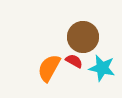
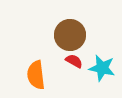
brown circle: moved 13 px left, 2 px up
orange semicircle: moved 13 px left, 7 px down; rotated 36 degrees counterclockwise
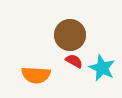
cyan star: rotated 12 degrees clockwise
orange semicircle: rotated 80 degrees counterclockwise
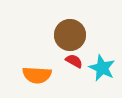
orange semicircle: moved 1 px right
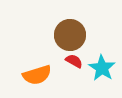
cyan star: rotated 8 degrees clockwise
orange semicircle: rotated 20 degrees counterclockwise
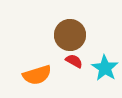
cyan star: moved 3 px right
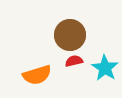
red semicircle: rotated 42 degrees counterclockwise
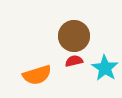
brown circle: moved 4 px right, 1 px down
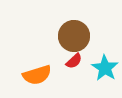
red semicircle: rotated 150 degrees clockwise
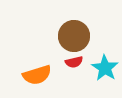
red semicircle: moved 1 px down; rotated 30 degrees clockwise
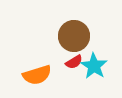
red semicircle: rotated 18 degrees counterclockwise
cyan star: moved 11 px left, 2 px up
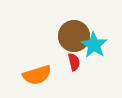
red semicircle: rotated 72 degrees counterclockwise
cyan star: moved 21 px up
